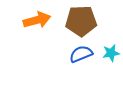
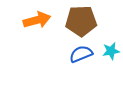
cyan star: moved 2 px up
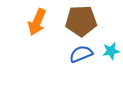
orange arrow: moved 2 px down; rotated 128 degrees clockwise
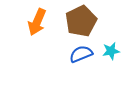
brown pentagon: rotated 24 degrees counterclockwise
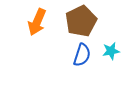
blue semicircle: moved 1 px right, 1 px down; rotated 130 degrees clockwise
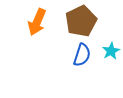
cyan star: rotated 18 degrees counterclockwise
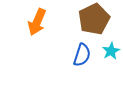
brown pentagon: moved 13 px right, 2 px up
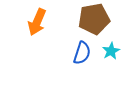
brown pentagon: rotated 16 degrees clockwise
blue semicircle: moved 2 px up
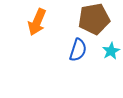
blue semicircle: moved 4 px left, 3 px up
